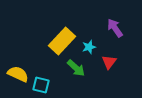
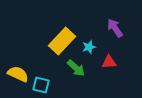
red triangle: rotated 49 degrees clockwise
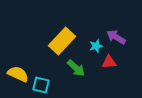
purple arrow: moved 1 px right, 9 px down; rotated 24 degrees counterclockwise
cyan star: moved 7 px right, 1 px up
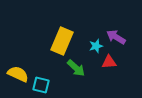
yellow rectangle: rotated 20 degrees counterclockwise
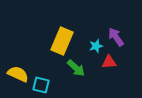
purple arrow: rotated 24 degrees clockwise
